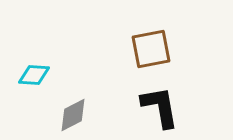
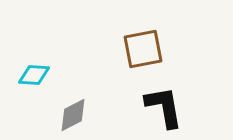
brown square: moved 8 px left
black L-shape: moved 4 px right
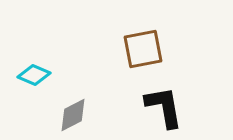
cyan diamond: rotated 20 degrees clockwise
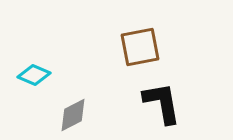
brown square: moved 3 px left, 2 px up
black L-shape: moved 2 px left, 4 px up
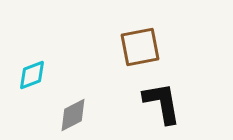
cyan diamond: moved 2 px left; rotated 44 degrees counterclockwise
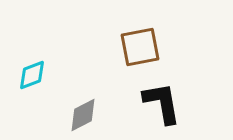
gray diamond: moved 10 px right
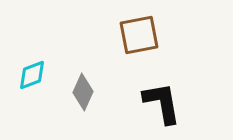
brown square: moved 1 px left, 12 px up
gray diamond: moved 23 px up; rotated 39 degrees counterclockwise
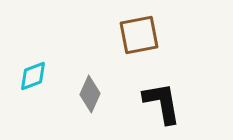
cyan diamond: moved 1 px right, 1 px down
gray diamond: moved 7 px right, 2 px down
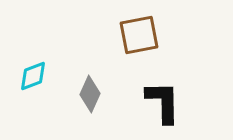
black L-shape: moved 1 px right, 1 px up; rotated 9 degrees clockwise
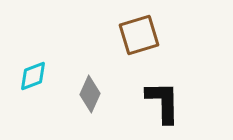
brown square: rotated 6 degrees counterclockwise
